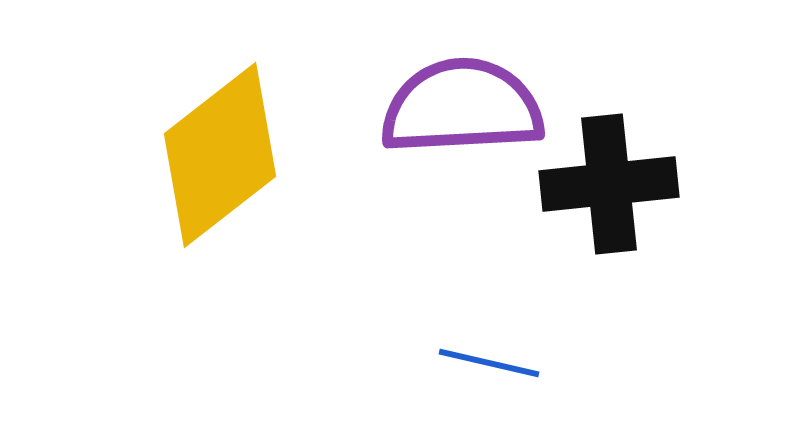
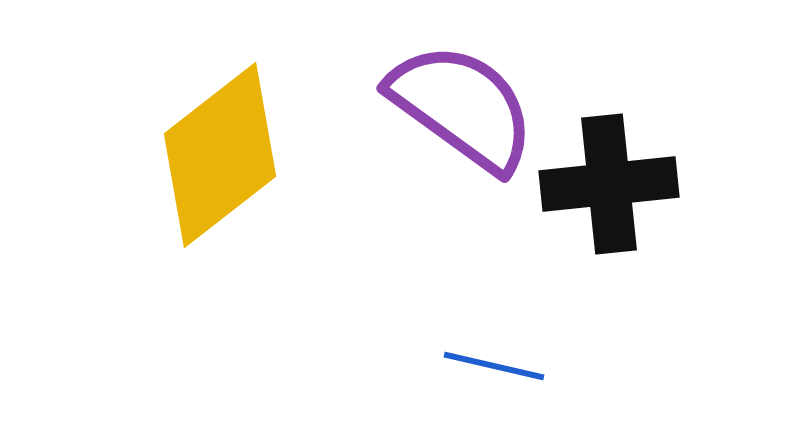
purple semicircle: rotated 39 degrees clockwise
blue line: moved 5 px right, 3 px down
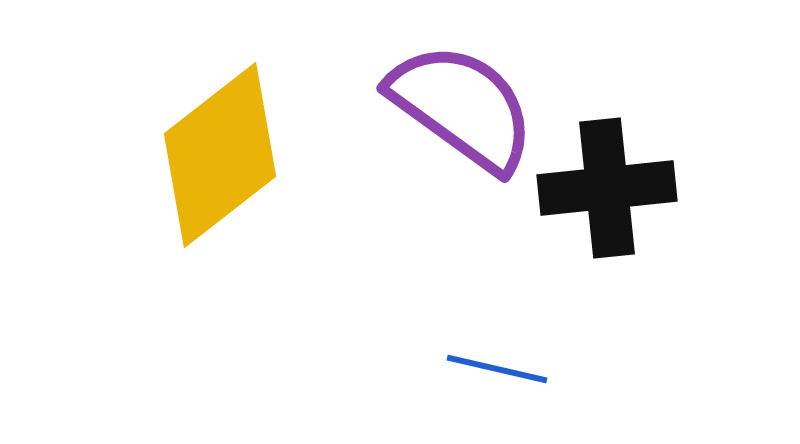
black cross: moved 2 px left, 4 px down
blue line: moved 3 px right, 3 px down
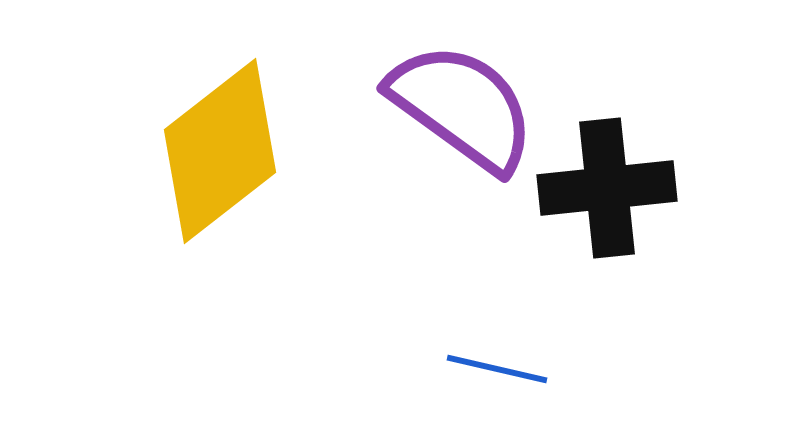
yellow diamond: moved 4 px up
